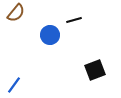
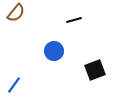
blue circle: moved 4 px right, 16 px down
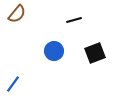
brown semicircle: moved 1 px right, 1 px down
black square: moved 17 px up
blue line: moved 1 px left, 1 px up
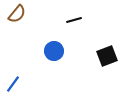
black square: moved 12 px right, 3 px down
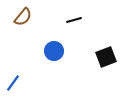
brown semicircle: moved 6 px right, 3 px down
black square: moved 1 px left, 1 px down
blue line: moved 1 px up
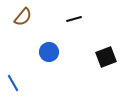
black line: moved 1 px up
blue circle: moved 5 px left, 1 px down
blue line: rotated 66 degrees counterclockwise
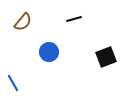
brown semicircle: moved 5 px down
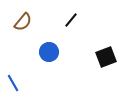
black line: moved 3 px left, 1 px down; rotated 35 degrees counterclockwise
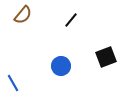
brown semicircle: moved 7 px up
blue circle: moved 12 px right, 14 px down
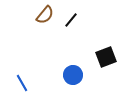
brown semicircle: moved 22 px right
blue circle: moved 12 px right, 9 px down
blue line: moved 9 px right
